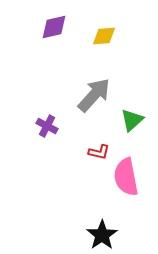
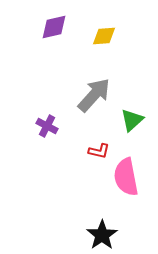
red L-shape: moved 1 px up
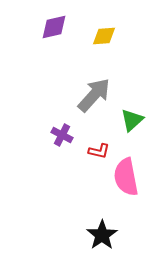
purple cross: moved 15 px right, 9 px down
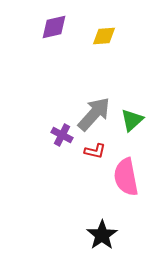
gray arrow: moved 19 px down
red L-shape: moved 4 px left
